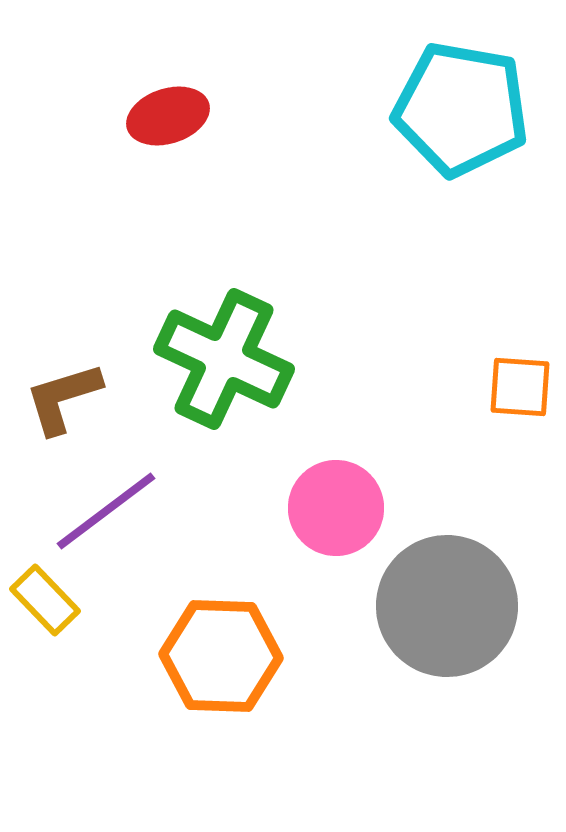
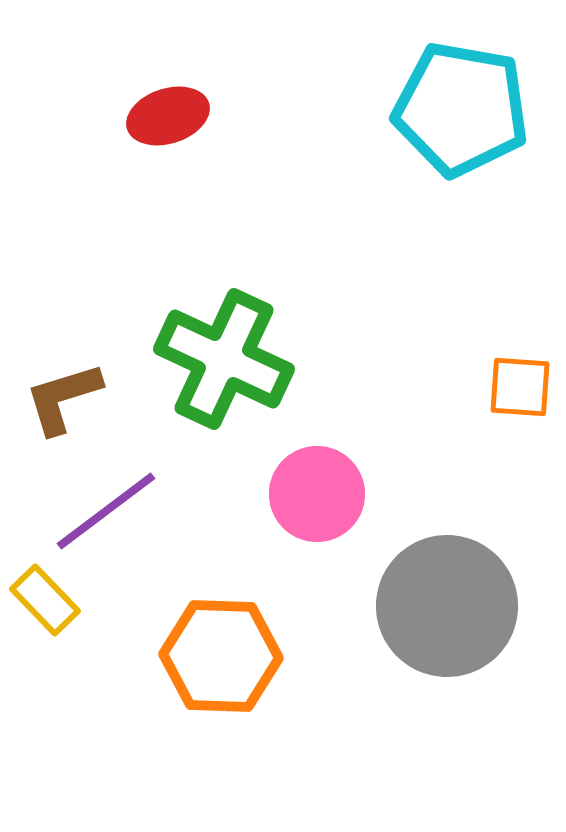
pink circle: moved 19 px left, 14 px up
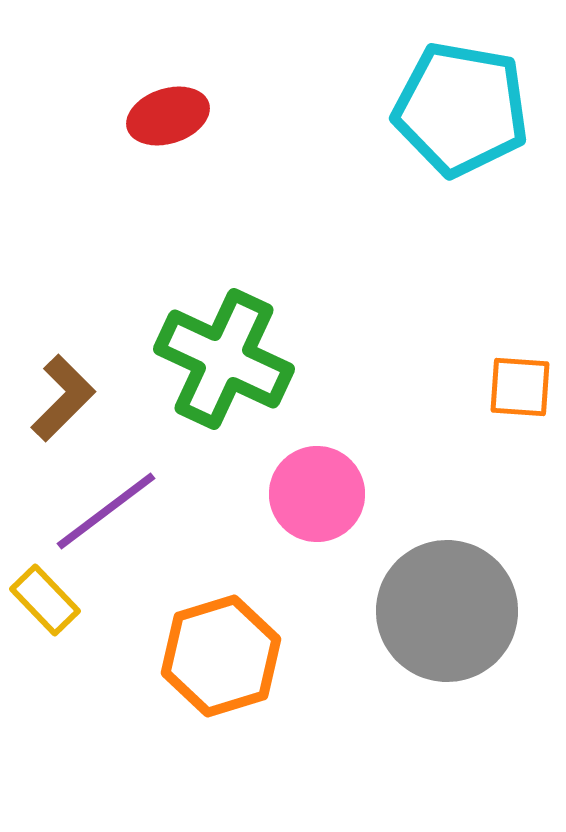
brown L-shape: rotated 152 degrees clockwise
gray circle: moved 5 px down
orange hexagon: rotated 19 degrees counterclockwise
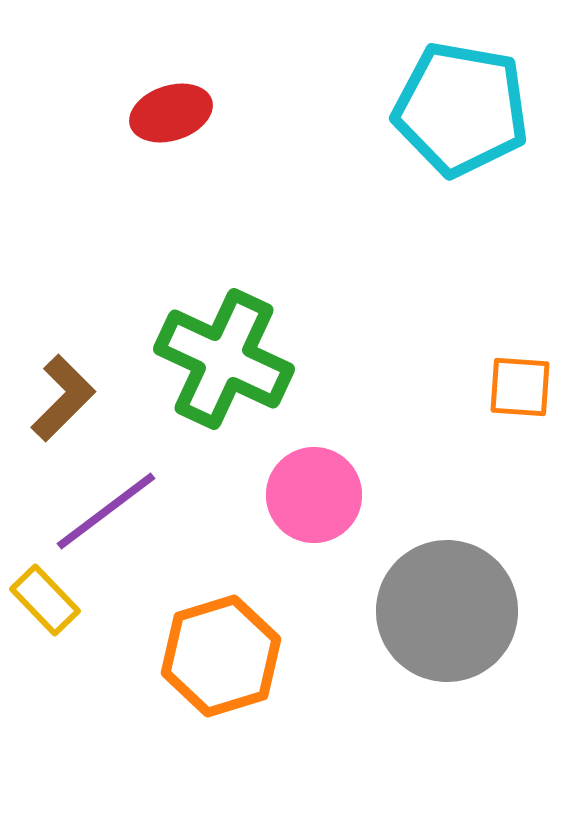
red ellipse: moved 3 px right, 3 px up
pink circle: moved 3 px left, 1 px down
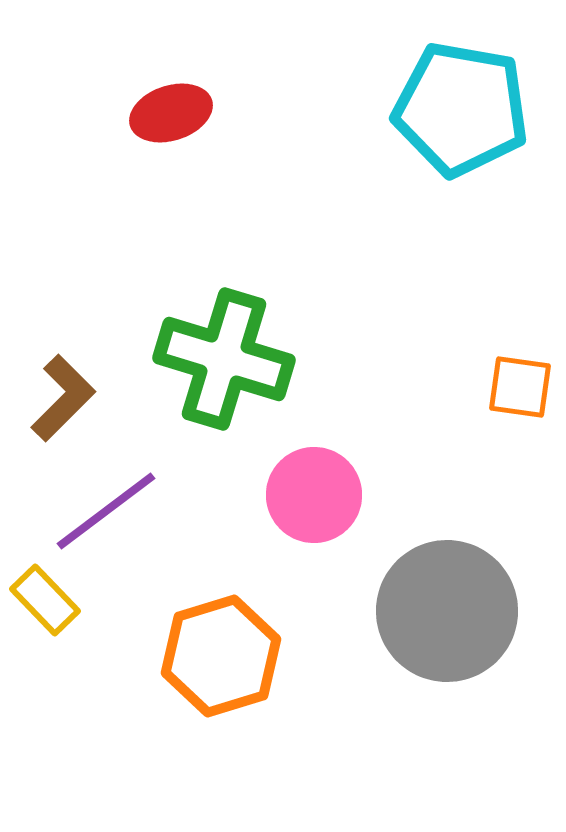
green cross: rotated 8 degrees counterclockwise
orange square: rotated 4 degrees clockwise
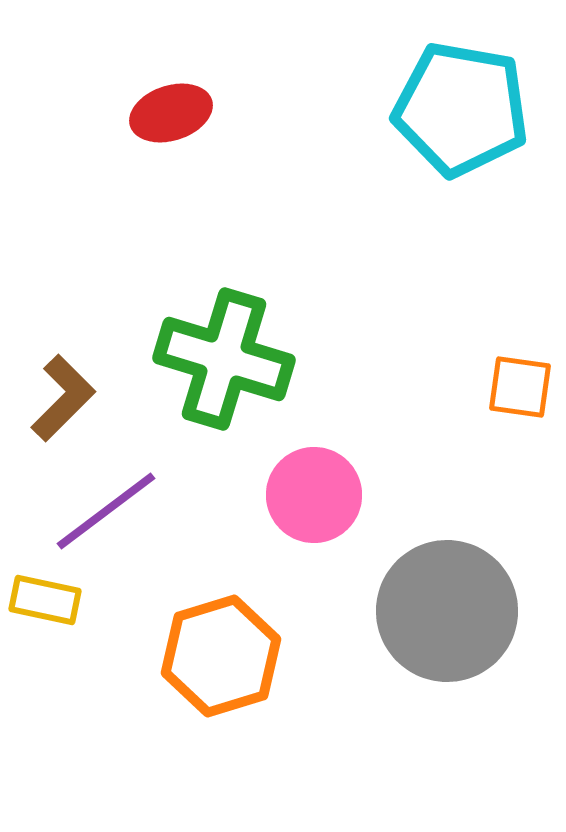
yellow rectangle: rotated 34 degrees counterclockwise
